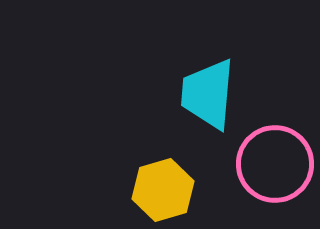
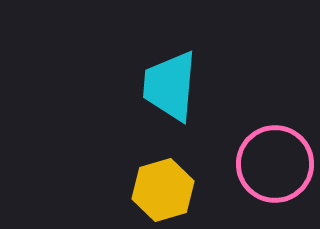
cyan trapezoid: moved 38 px left, 8 px up
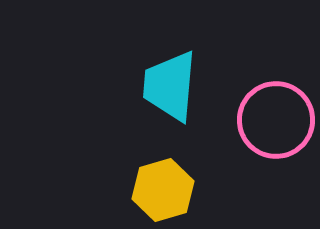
pink circle: moved 1 px right, 44 px up
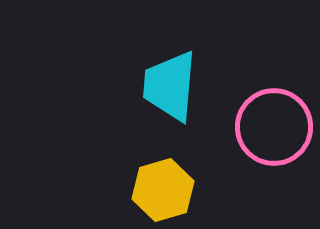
pink circle: moved 2 px left, 7 px down
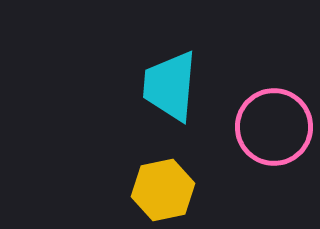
yellow hexagon: rotated 4 degrees clockwise
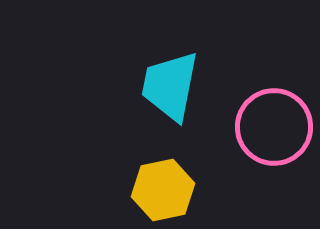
cyan trapezoid: rotated 6 degrees clockwise
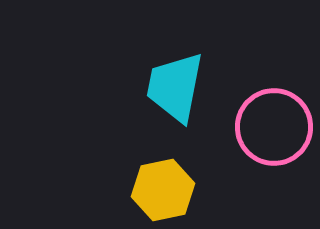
cyan trapezoid: moved 5 px right, 1 px down
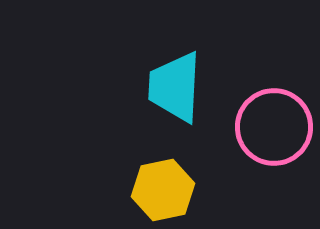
cyan trapezoid: rotated 8 degrees counterclockwise
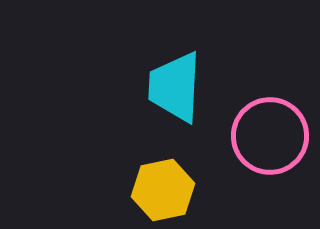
pink circle: moved 4 px left, 9 px down
